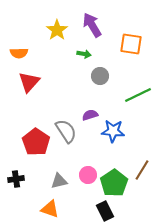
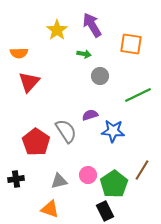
green pentagon: moved 1 px down
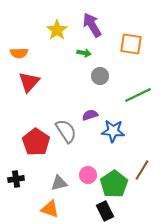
green arrow: moved 1 px up
gray triangle: moved 2 px down
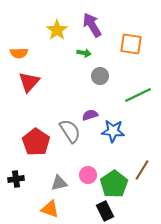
gray semicircle: moved 4 px right
